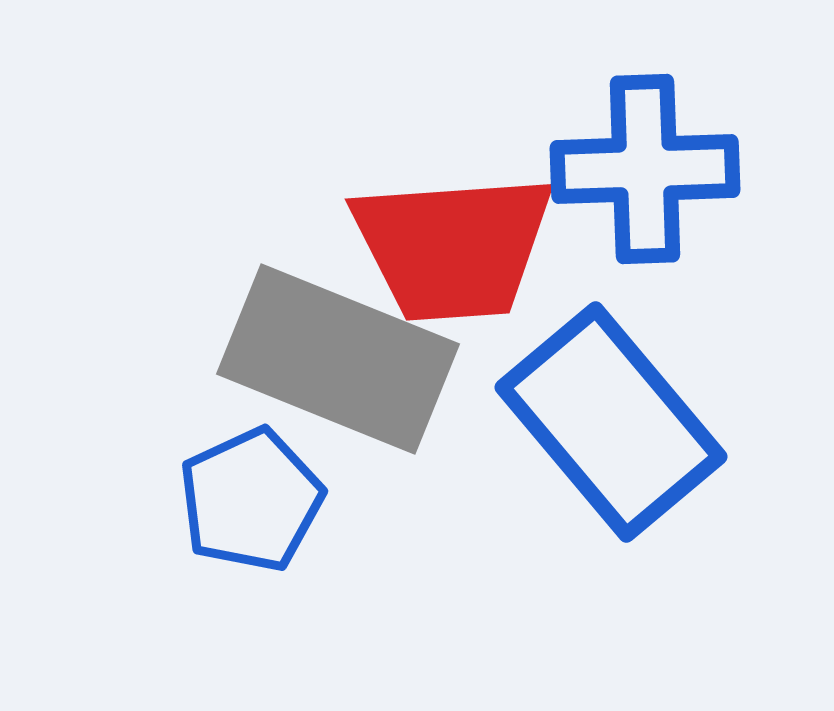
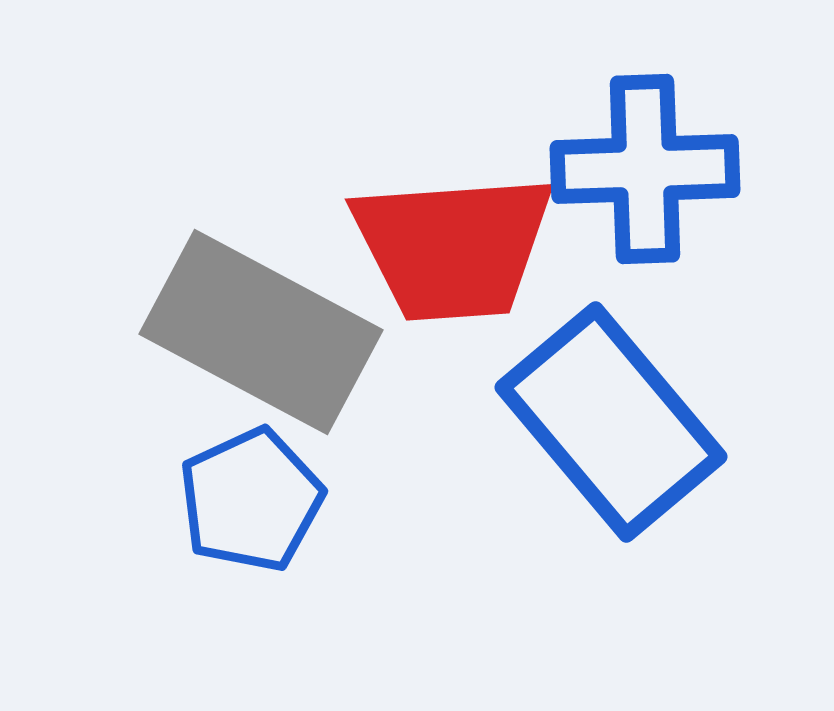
gray rectangle: moved 77 px left, 27 px up; rotated 6 degrees clockwise
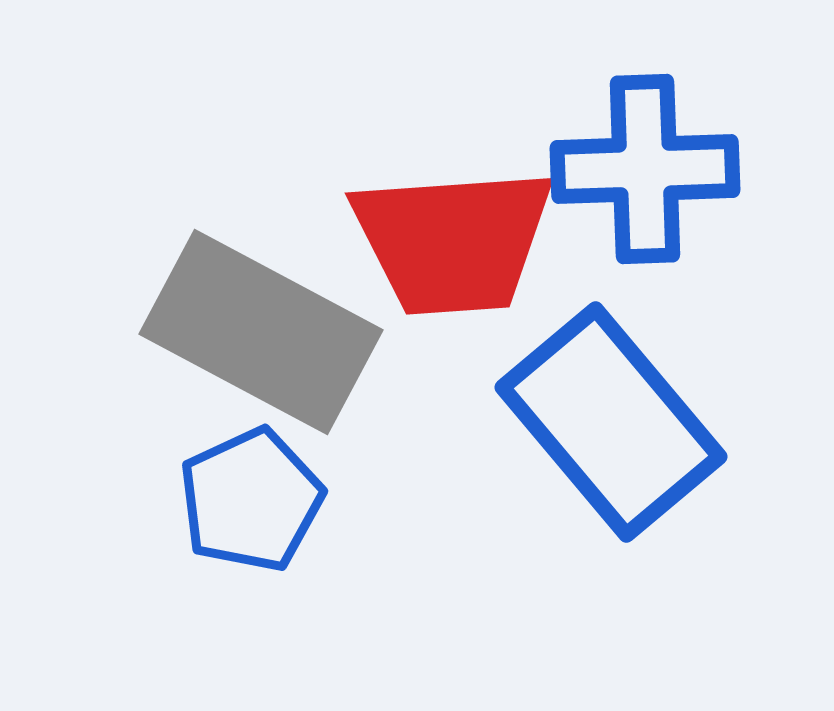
red trapezoid: moved 6 px up
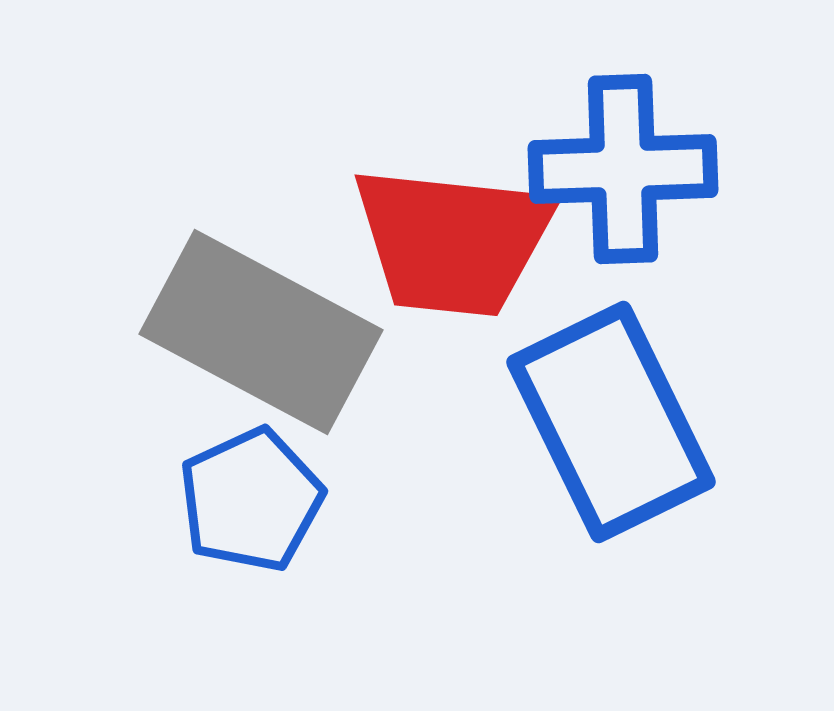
blue cross: moved 22 px left
red trapezoid: rotated 10 degrees clockwise
blue rectangle: rotated 14 degrees clockwise
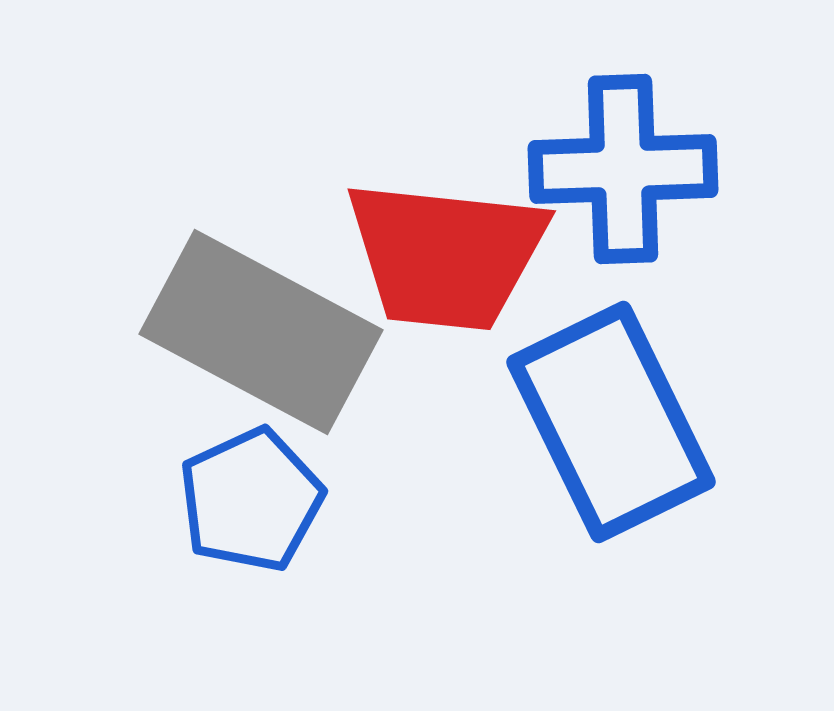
red trapezoid: moved 7 px left, 14 px down
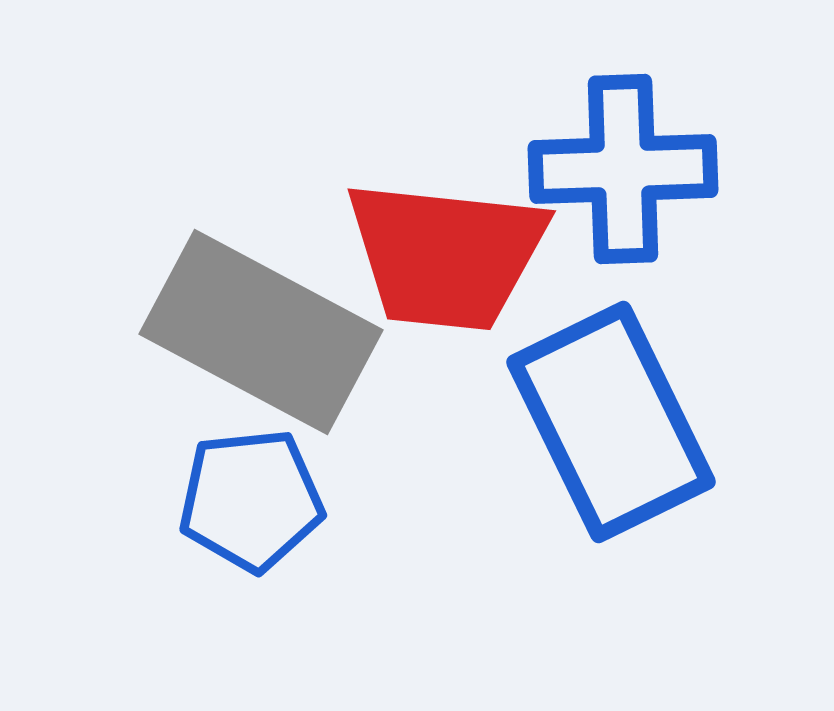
blue pentagon: rotated 19 degrees clockwise
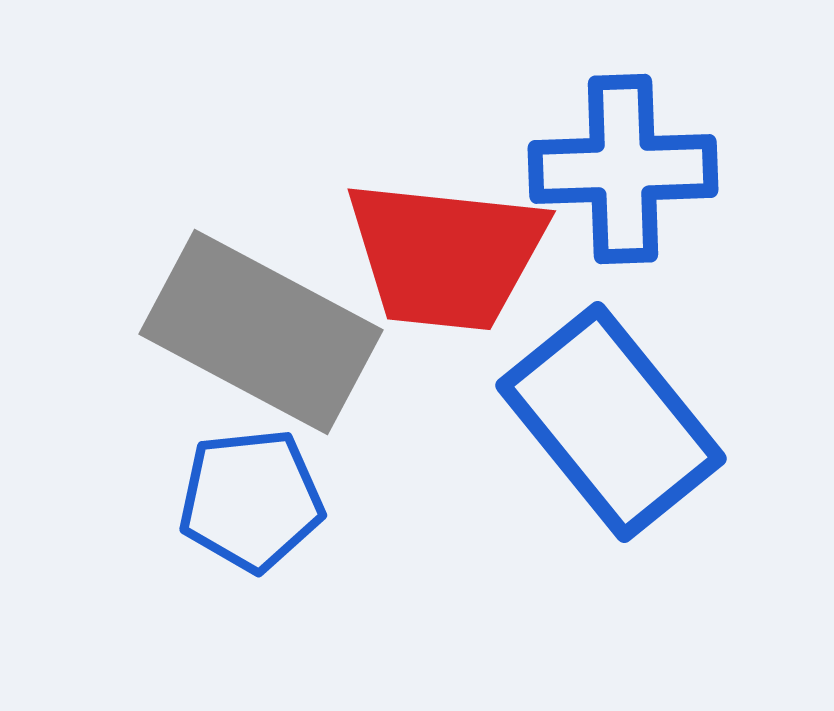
blue rectangle: rotated 13 degrees counterclockwise
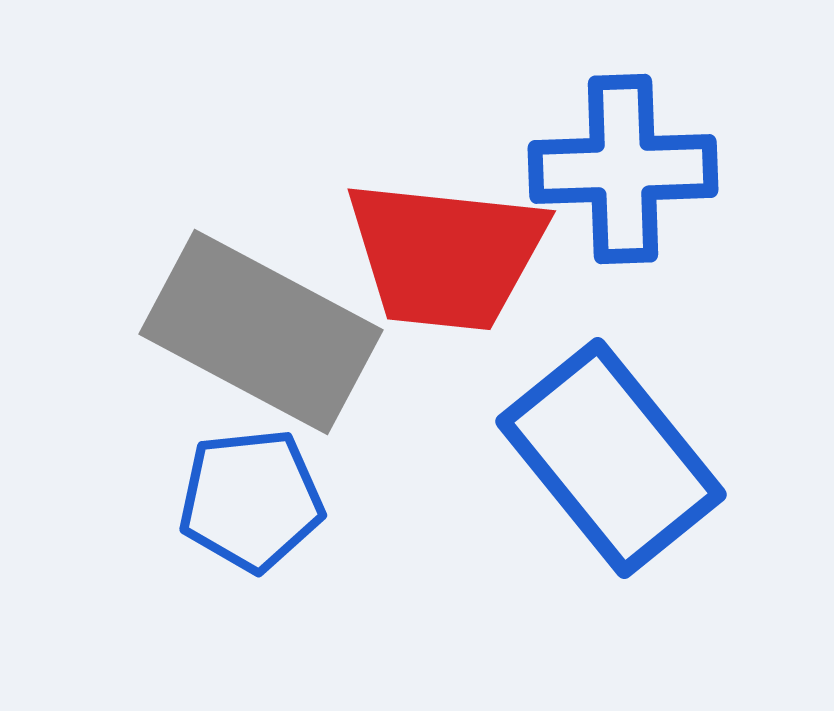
blue rectangle: moved 36 px down
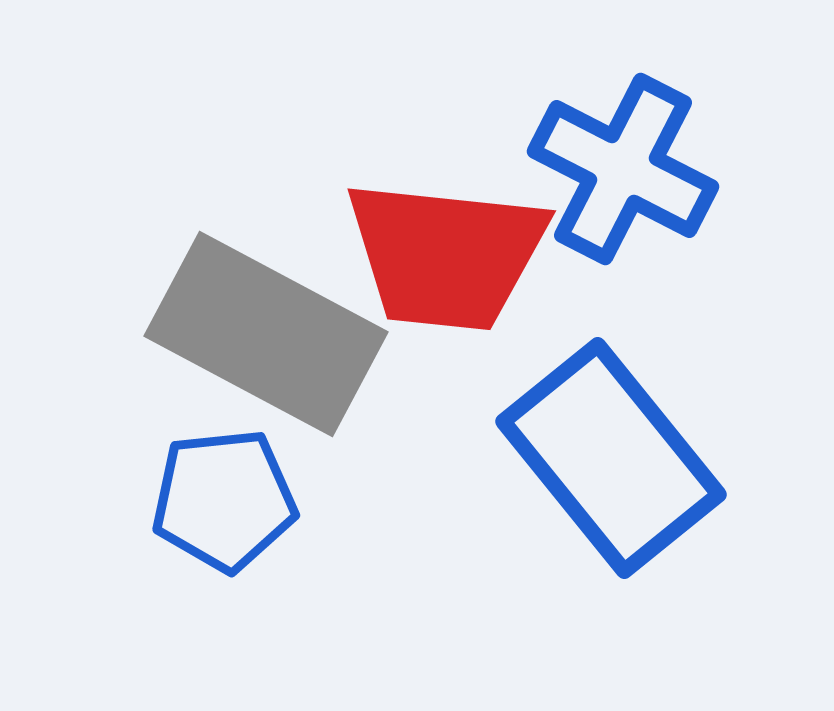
blue cross: rotated 29 degrees clockwise
gray rectangle: moved 5 px right, 2 px down
blue pentagon: moved 27 px left
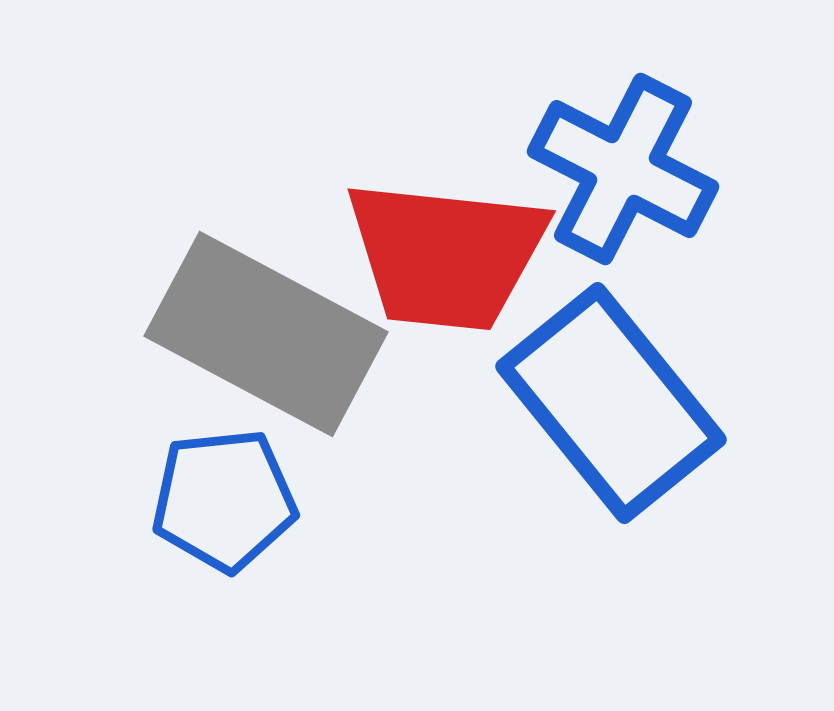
blue rectangle: moved 55 px up
